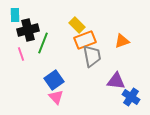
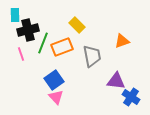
orange rectangle: moved 23 px left, 7 px down
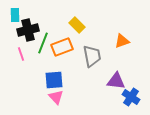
blue square: rotated 30 degrees clockwise
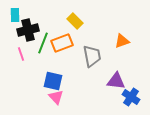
yellow rectangle: moved 2 px left, 4 px up
orange rectangle: moved 4 px up
blue square: moved 1 px left, 1 px down; rotated 18 degrees clockwise
